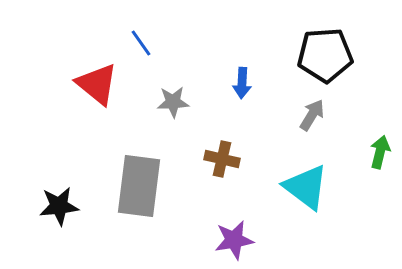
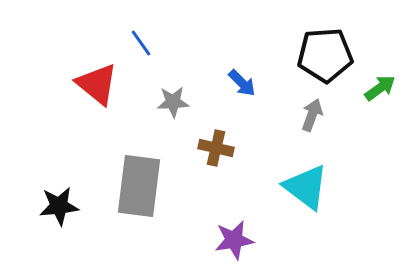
blue arrow: rotated 48 degrees counterclockwise
gray arrow: rotated 12 degrees counterclockwise
green arrow: moved 64 px up; rotated 40 degrees clockwise
brown cross: moved 6 px left, 11 px up
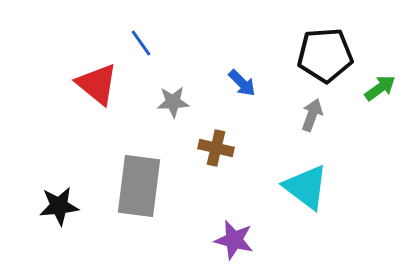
purple star: rotated 24 degrees clockwise
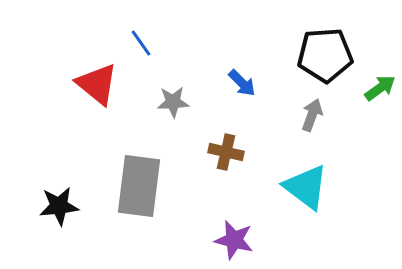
brown cross: moved 10 px right, 4 px down
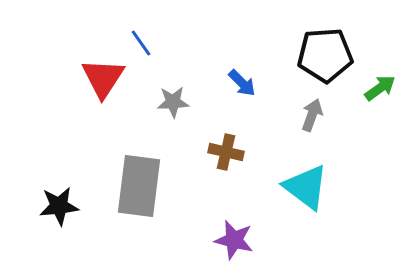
red triangle: moved 6 px right, 6 px up; rotated 24 degrees clockwise
